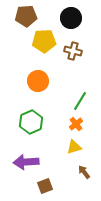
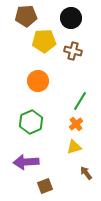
brown arrow: moved 2 px right, 1 px down
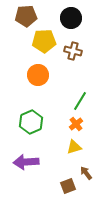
orange circle: moved 6 px up
brown square: moved 23 px right
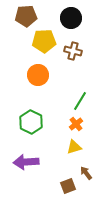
green hexagon: rotated 10 degrees counterclockwise
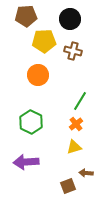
black circle: moved 1 px left, 1 px down
brown arrow: rotated 48 degrees counterclockwise
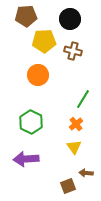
green line: moved 3 px right, 2 px up
yellow triangle: rotated 49 degrees counterclockwise
purple arrow: moved 3 px up
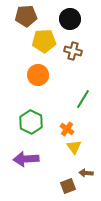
orange cross: moved 9 px left, 5 px down; rotated 16 degrees counterclockwise
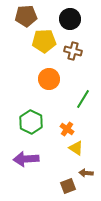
orange circle: moved 11 px right, 4 px down
yellow triangle: moved 2 px right, 1 px down; rotated 21 degrees counterclockwise
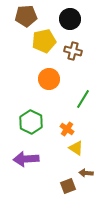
yellow pentagon: rotated 10 degrees counterclockwise
